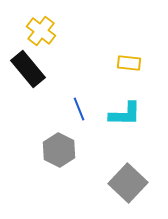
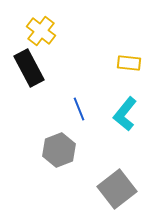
black rectangle: moved 1 px right, 1 px up; rotated 12 degrees clockwise
cyan L-shape: rotated 128 degrees clockwise
gray hexagon: rotated 12 degrees clockwise
gray square: moved 11 px left, 6 px down; rotated 9 degrees clockwise
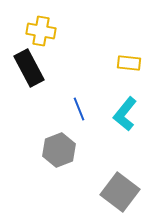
yellow cross: rotated 28 degrees counterclockwise
gray square: moved 3 px right, 3 px down; rotated 15 degrees counterclockwise
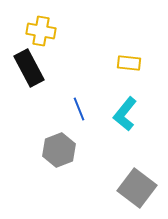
gray square: moved 17 px right, 4 px up
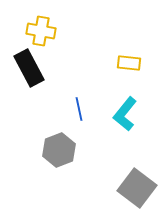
blue line: rotated 10 degrees clockwise
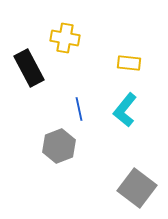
yellow cross: moved 24 px right, 7 px down
cyan L-shape: moved 4 px up
gray hexagon: moved 4 px up
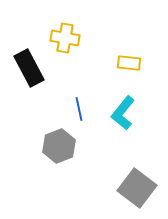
cyan L-shape: moved 2 px left, 3 px down
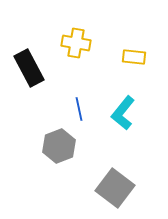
yellow cross: moved 11 px right, 5 px down
yellow rectangle: moved 5 px right, 6 px up
gray square: moved 22 px left
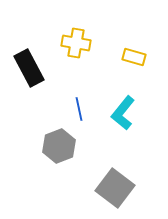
yellow rectangle: rotated 10 degrees clockwise
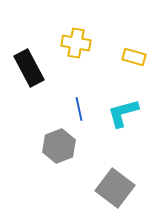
cyan L-shape: rotated 36 degrees clockwise
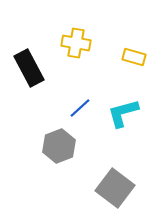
blue line: moved 1 px right, 1 px up; rotated 60 degrees clockwise
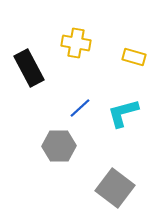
gray hexagon: rotated 20 degrees clockwise
